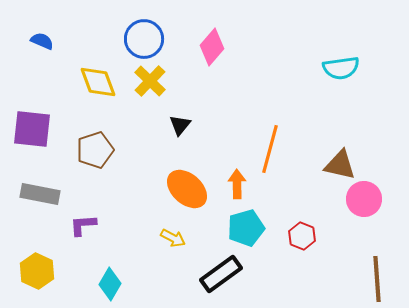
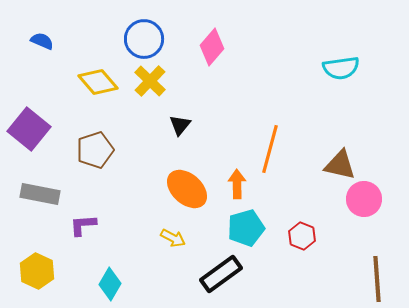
yellow diamond: rotated 21 degrees counterclockwise
purple square: moved 3 px left; rotated 33 degrees clockwise
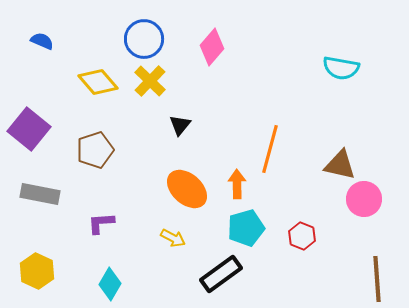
cyan semicircle: rotated 18 degrees clockwise
purple L-shape: moved 18 px right, 2 px up
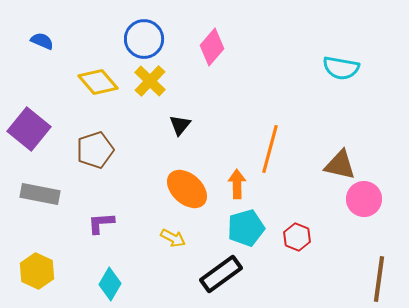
red hexagon: moved 5 px left, 1 px down
brown line: moved 2 px right; rotated 12 degrees clockwise
